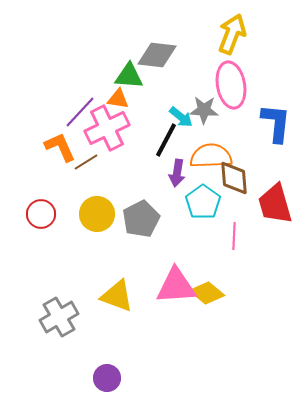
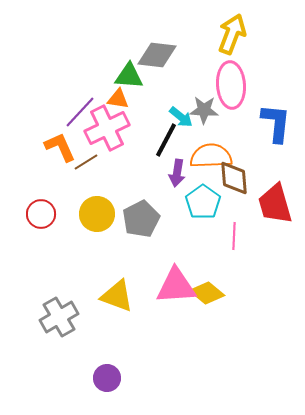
pink ellipse: rotated 6 degrees clockwise
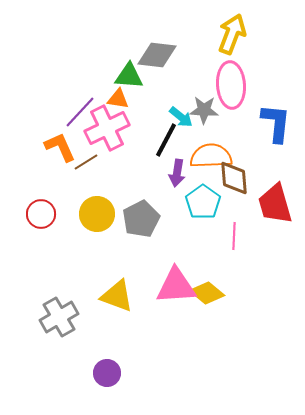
purple circle: moved 5 px up
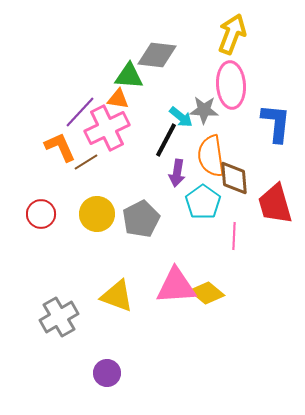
orange semicircle: rotated 96 degrees counterclockwise
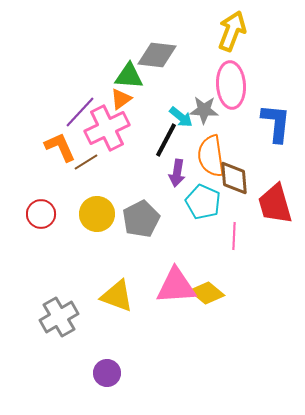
yellow arrow: moved 3 px up
orange triangle: moved 3 px right; rotated 45 degrees counterclockwise
cyan pentagon: rotated 12 degrees counterclockwise
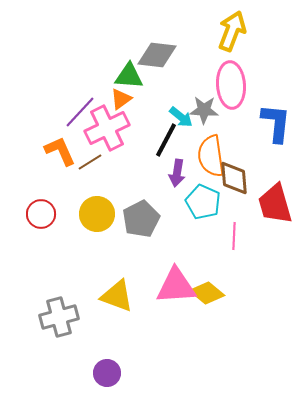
orange L-shape: moved 4 px down
brown line: moved 4 px right
gray cross: rotated 15 degrees clockwise
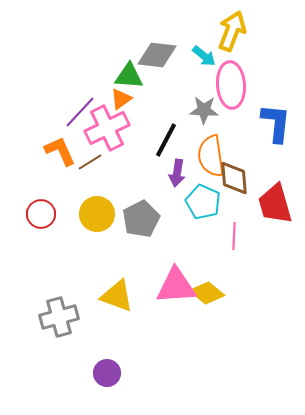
cyan arrow: moved 23 px right, 61 px up
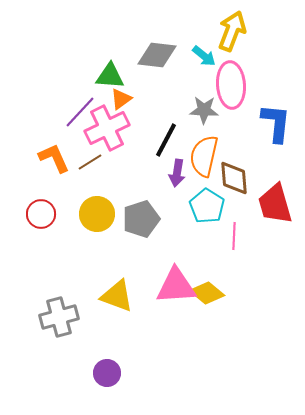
green triangle: moved 19 px left
orange L-shape: moved 6 px left, 7 px down
orange semicircle: moved 7 px left; rotated 21 degrees clockwise
cyan pentagon: moved 4 px right, 4 px down; rotated 8 degrees clockwise
gray pentagon: rotated 9 degrees clockwise
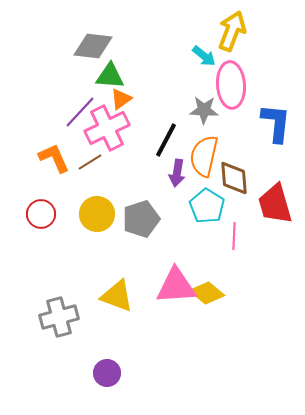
gray diamond: moved 64 px left, 9 px up
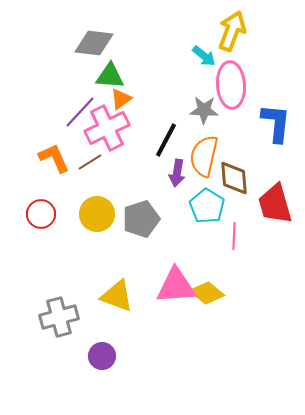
gray diamond: moved 1 px right, 3 px up
purple circle: moved 5 px left, 17 px up
